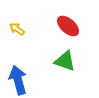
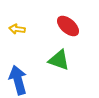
yellow arrow: rotated 28 degrees counterclockwise
green triangle: moved 6 px left, 1 px up
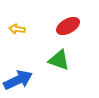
red ellipse: rotated 70 degrees counterclockwise
blue arrow: rotated 80 degrees clockwise
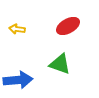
green triangle: moved 1 px right, 4 px down
blue arrow: rotated 20 degrees clockwise
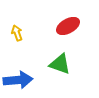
yellow arrow: moved 4 px down; rotated 63 degrees clockwise
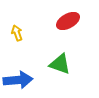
red ellipse: moved 5 px up
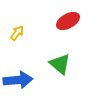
yellow arrow: rotated 56 degrees clockwise
green triangle: rotated 20 degrees clockwise
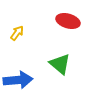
red ellipse: rotated 45 degrees clockwise
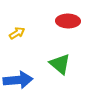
red ellipse: rotated 15 degrees counterclockwise
yellow arrow: rotated 21 degrees clockwise
